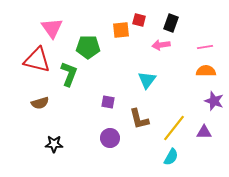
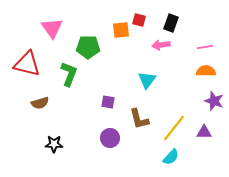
red triangle: moved 10 px left, 4 px down
cyan semicircle: rotated 12 degrees clockwise
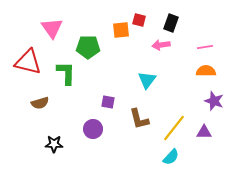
red triangle: moved 1 px right, 2 px up
green L-shape: moved 3 px left, 1 px up; rotated 20 degrees counterclockwise
purple circle: moved 17 px left, 9 px up
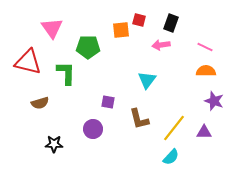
pink line: rotated 35 degrees clockwise
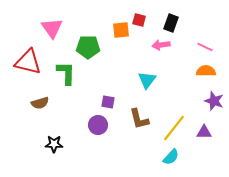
purple circle: moved 5 px right, 4 px up
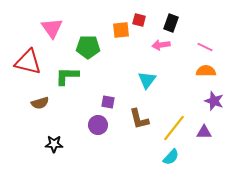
green L-shape: moved 1 px right, 3 px down; rotated 90 degrees counterclockwise
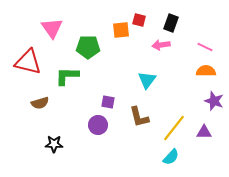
brown L-shape: moved 2 px up
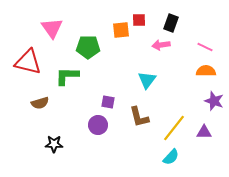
red square: rotated 16 degrees counterclockwise
